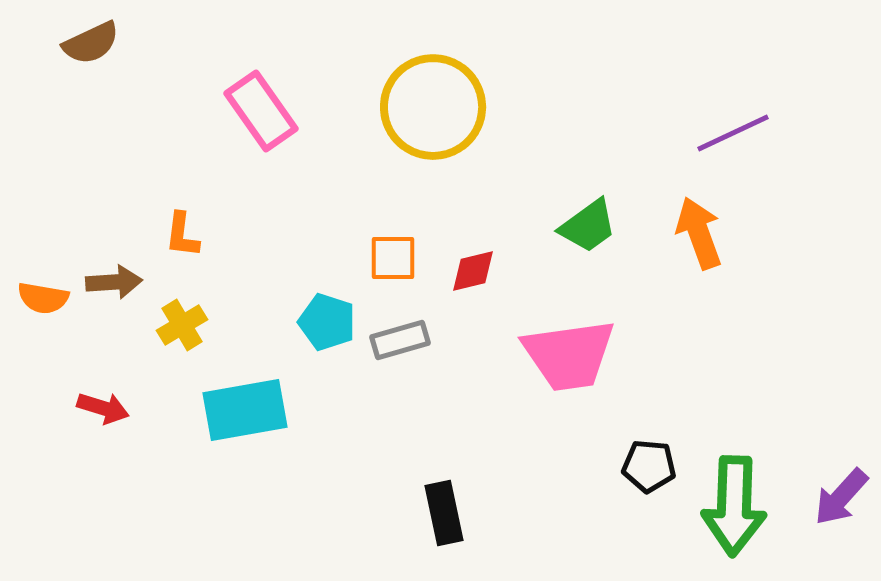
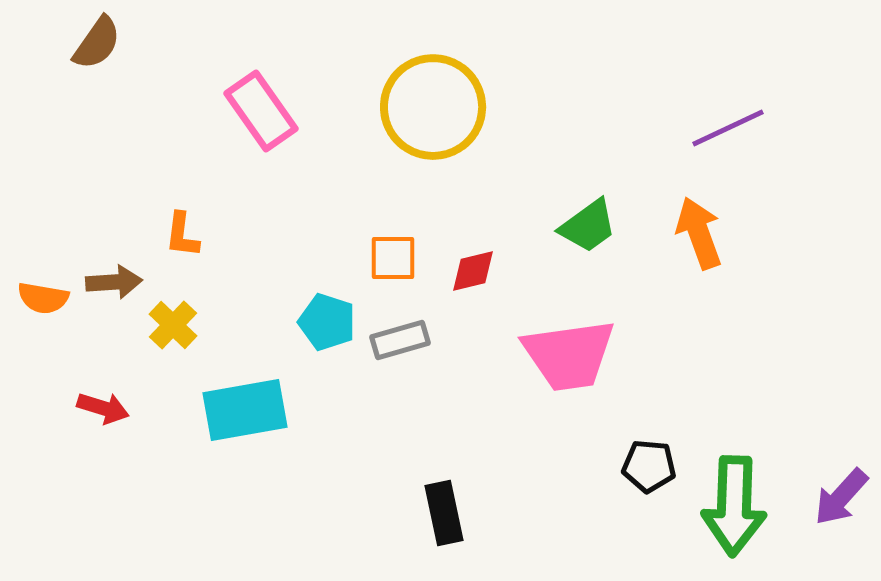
brown semicircle: moved 6 px right; rotated 30 degrees counterclockwise
purple line: moved 5 px left, 5 px up
yellow cross: moved 9 px left; rotated 15 degrees counterclockwise
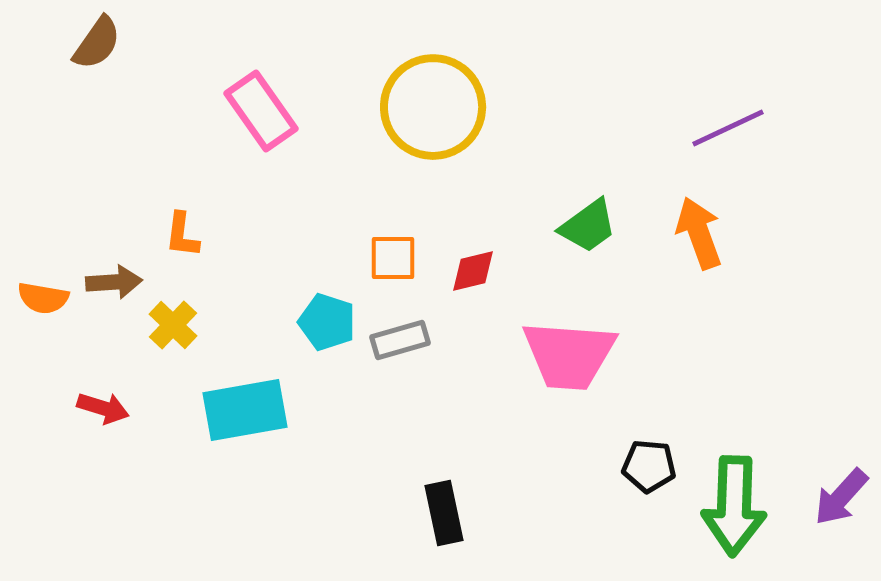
pink trapezoid: rotated 12 degrees clockwise
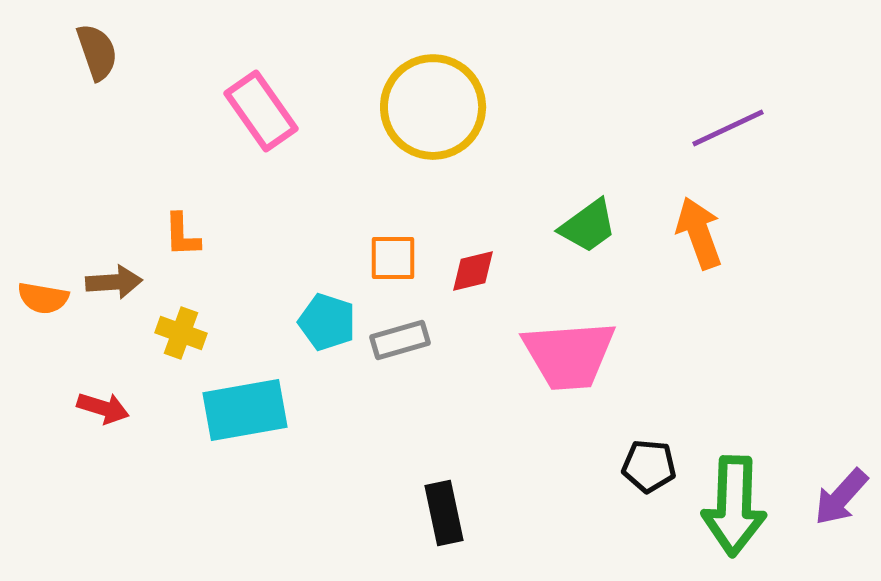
brown semicircle: moved 9 px down; rotated 54 degrees counterclockwise
orange L-shape: rotated 9 degrees counterclockwise
yellow cross: moved 8 px right, 8 px down; rotated 24 degrees counterclockwise
pink trapezoid: rotated 8 degrees counterclockwise
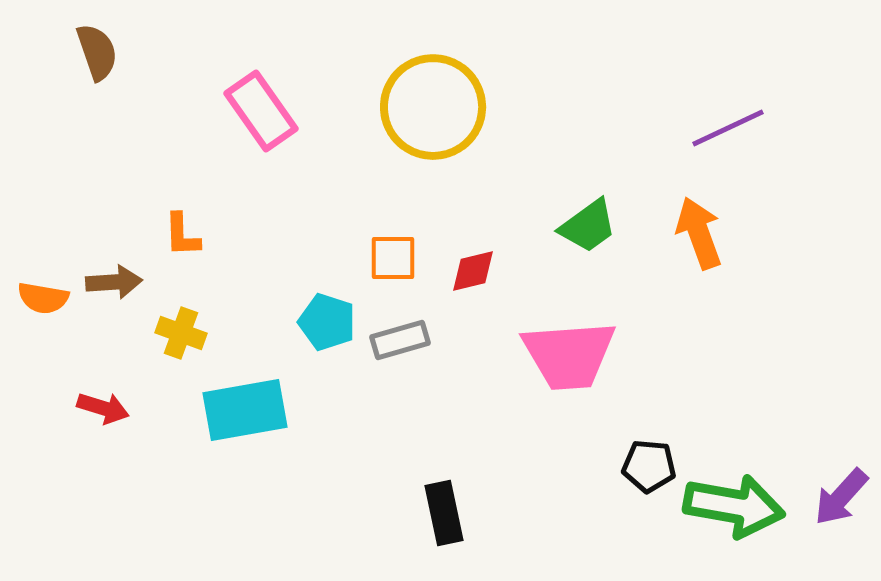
green arrow: rotated 82 degrees counterclockwise
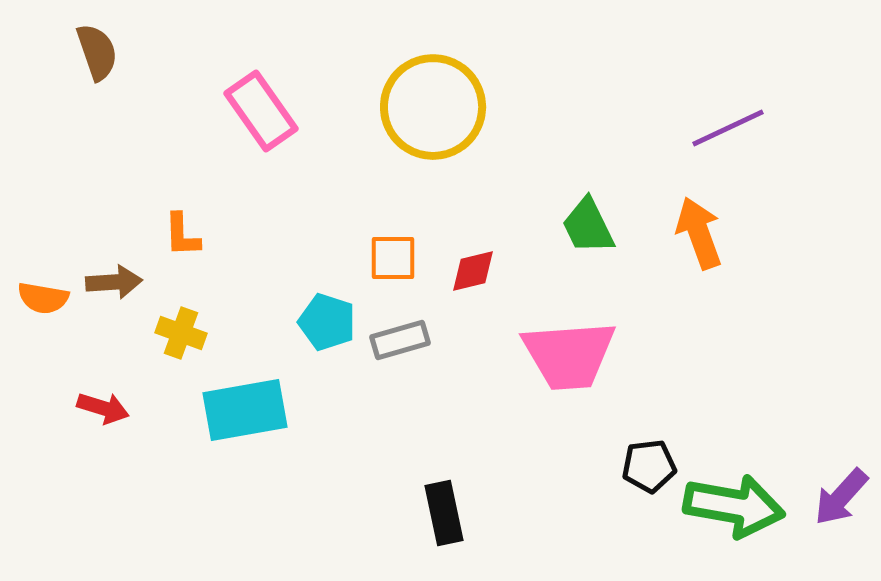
green trapezoid: rotated 100 degrees clockwise
black pentagon: rotated 12 degrees counterclockwise
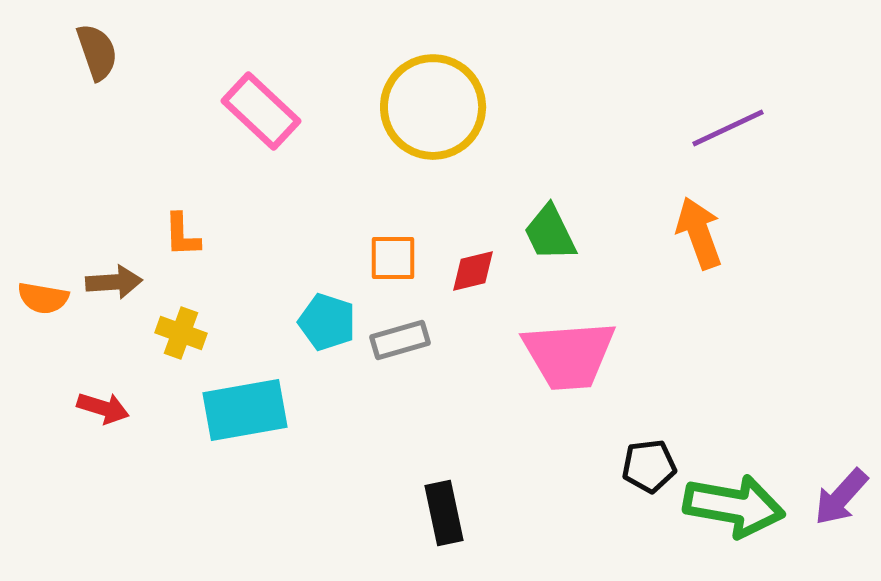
pink rectangle: rotated 12 degrees counterclockwise
green trapezoid: moved 38 px left, 7 px down
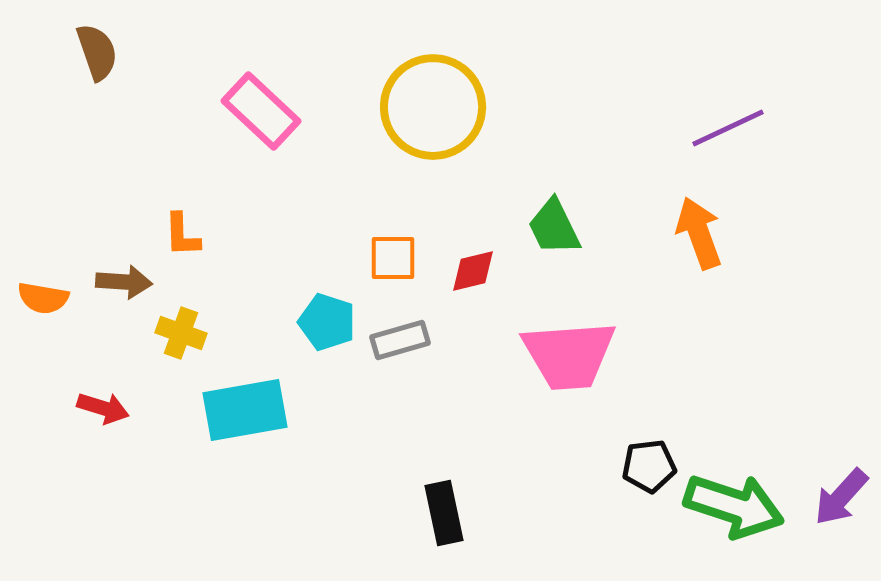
green trapezoid: moved 4 px right, 6 px up
brown arrow: moved 10 px right; rotated 8 degrees clockwise
green arrow: rotated 8 degrees clockwise
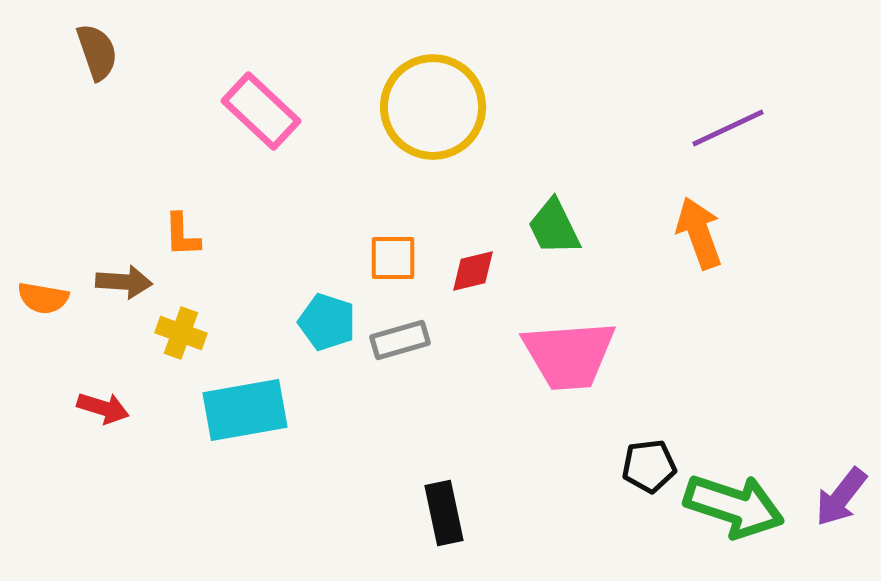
purple arrow: rotated 4 degrees counterclockwise
